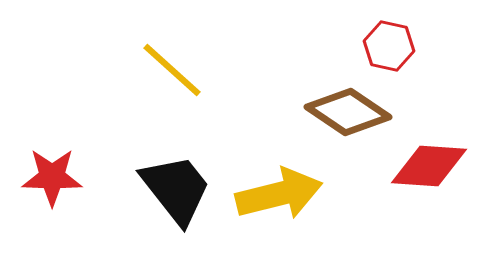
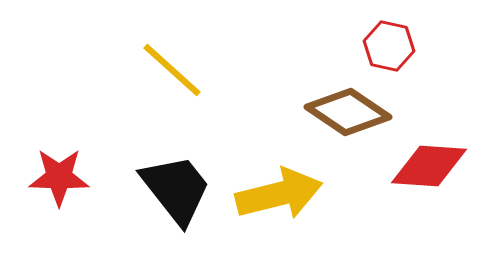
red star: moved 7 px right
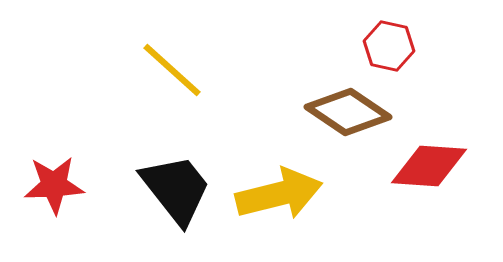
red star: moved 5 px left, 8 px down; rotated 4 degrees counterclockwise
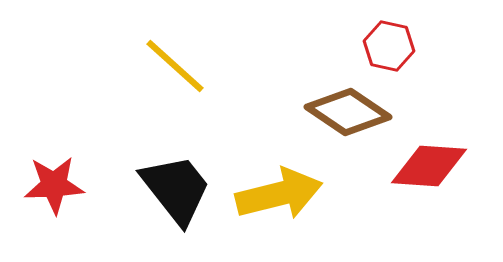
yellow line: moved 3 px right, 4 px up
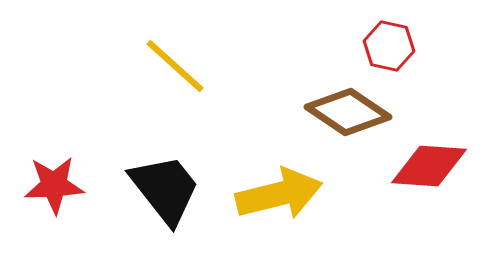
black trapezoid: moved 11 px left
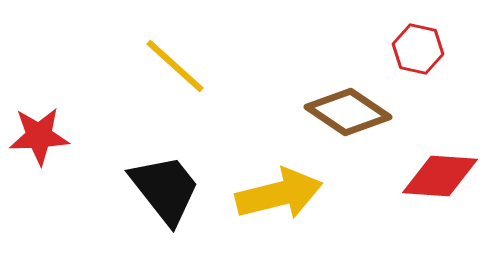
red hexagon: moved 29 px right, 3 px down
red diamond: moved 11 px right, 10 px down
red star: moved 15 px left, 49 px up
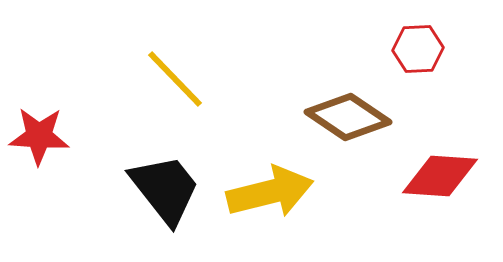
red hexagon: rotated 15 degrees counterclockwise
yellow line: moved 13 px down; rotated 4 degrees clockwise
brown diamond: moved 5 px down
red star: rotated 6 degrees clockwise
yellow arrow: moved 9 px left, 2 px up
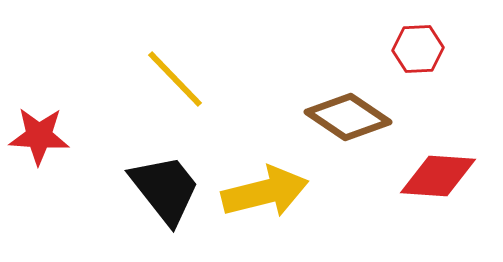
red diamond: moved 2 px left
yellow arrow: moved 5 px left
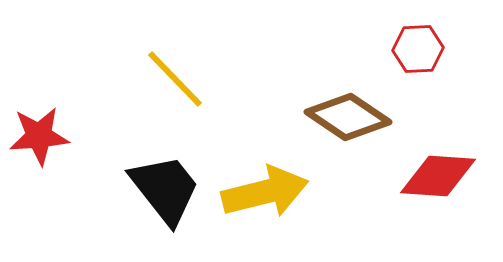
red star: rotated 8 degrees counterclockwise
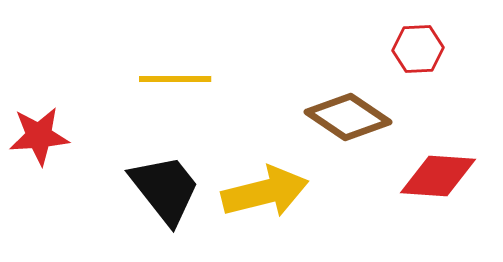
yellow line: rotated 46 degrees counterclockwise
